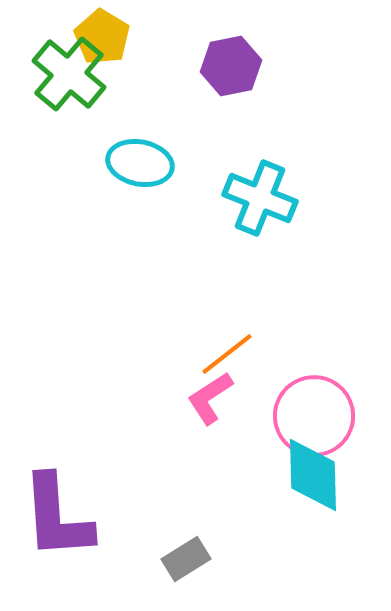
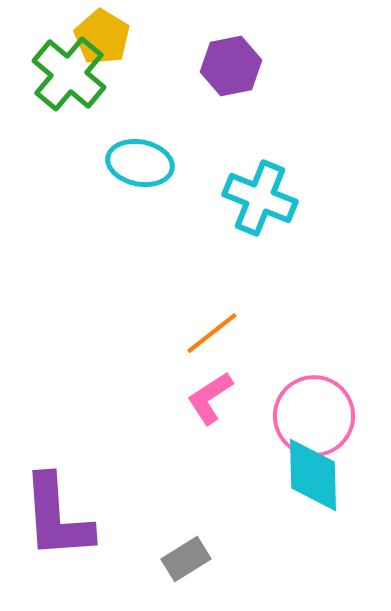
orange line: moved 15 px left, 21 px up
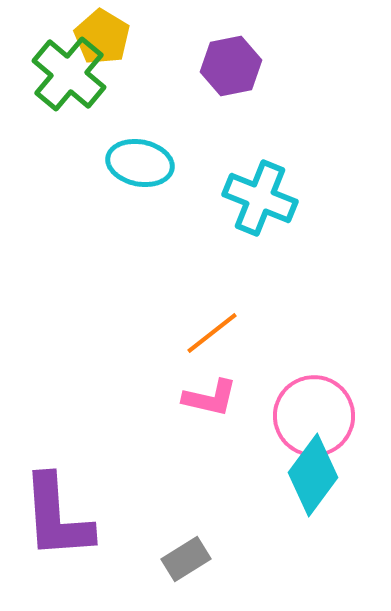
pink L-shape: rotated 134 degrees counterclockwise
cyan diamond: rotated 38 degrees clockwise
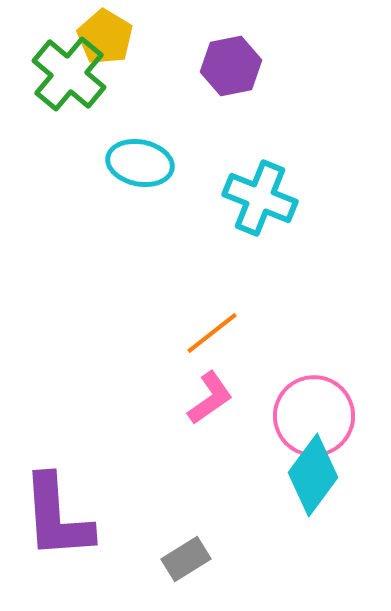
yellow pentagon: moved 3 px right
pink L-shape: rotated 48 degrees counterclockwise
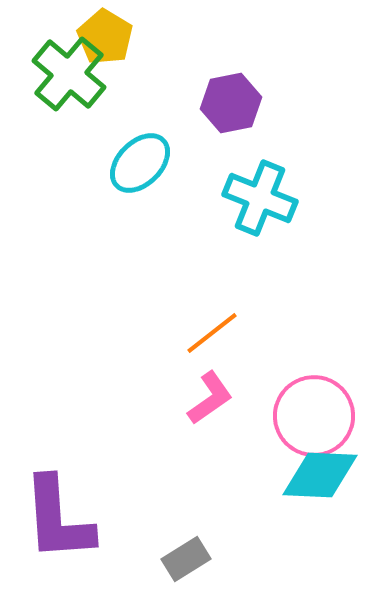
purple hexagon: moved 37 px down
cyan ellipse: rotated 56 degrees counterclockwise
cyan diamond: moved 7 px right; rotated 56 degrees clockwise
purple L-shape: moved 1 px right, 2 px down
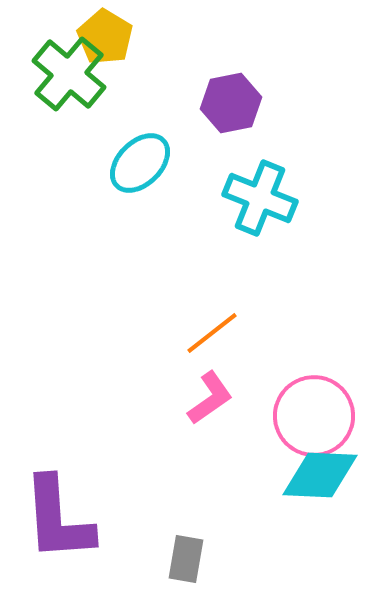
gray rectangle: rotated 48 degrees counterclockwise
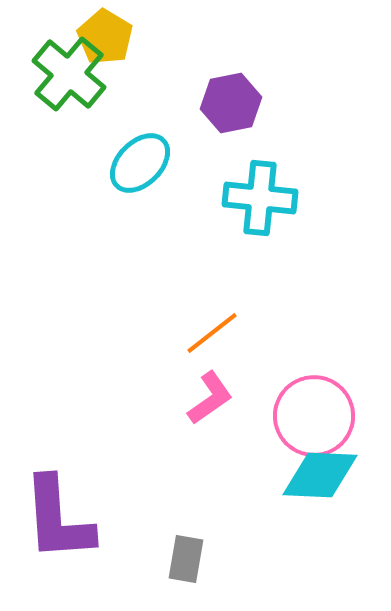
cyan cross: rotated 16 degrees counterclockwise
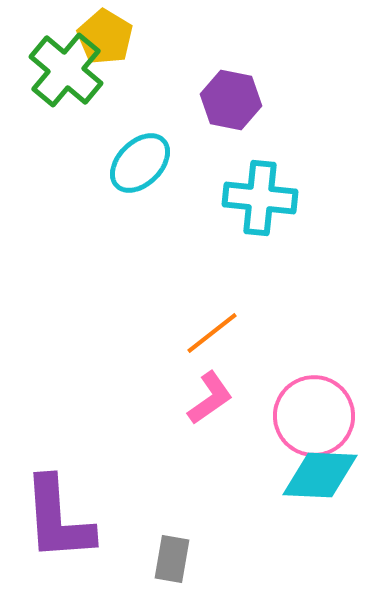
green cross: moved 3 px left, 4 px up
purple hexagon: moved 3 px up; rotated 22 degrees clockwise
gray rectangle: moved 14 px left
